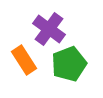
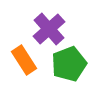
purple cross: rotated 12 degrees clockwise
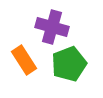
purple cross: moved 3 px right, 2 px up; rotated 32 degrees counterclockwise
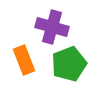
orange rectangle: rotated 12 degrees clockwise
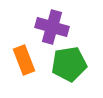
green pentagon: rotated 12 degrees clockwise
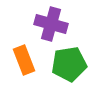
purple cross: moved 1 px left, 3 px up
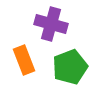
green pentagon: moved 1 px right, 3 px down; rotated 12 degrees counterclockwise
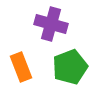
orange rectangle: moved 3 px left, 7 px down
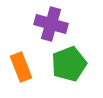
green pentagon: moved 1 px left, 3 px up
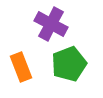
purple cross: rotated 12 degrees clockwise
